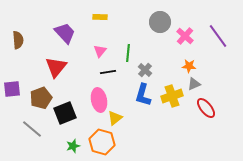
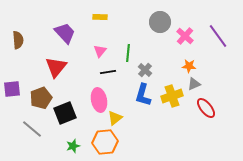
orange hexagon: moved 3 px right; rotated 20 degrees counterclockwise
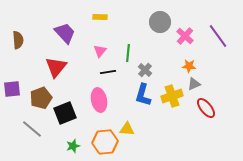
yellow triangle: moved 12 px right, 11 px down; rotated 42 degrees clockwise
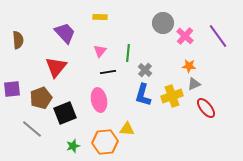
gray circle: moved 3 px right, 1 px down
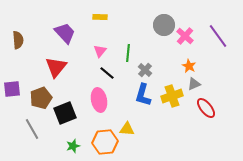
gray circle: moved 1 px right, 2 px down
orange star: rotated 24 degrees clockwise
black line: moved 1 px left, 1 px down; rotated 49 degrees clockwise
gray line: rotated 20 degrees clockwise
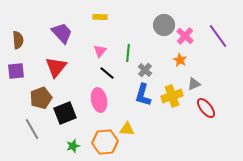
purple trapezoid: moved 3 px left
orange star: moved 9 px left, 6 px up
purple square: moved 4 px right, 18 px up
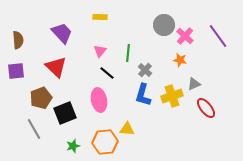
orange star: rotated 16 degrees counterclockwise
red triangle: rotated 25 degrees counterclockwise
gray line: moved 2 px right
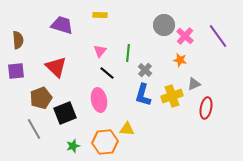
yellow rectangle: moved 2 px up
purple trapezoid: moved 8 px up; rotated 30 degrees counterclockwise
red ellipse: rotated 50 degrees clockwise
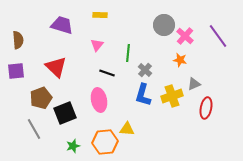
pink triangle: moved 3 px left, 6 px up
black line: rotated 21 degrees counterclockwise
